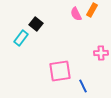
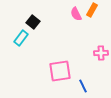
black square: moved 3 px left, 2 px up
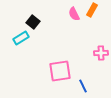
pink semicircle: moved 2 px left
cyan rectangle: rotated 21 degrees clockwise
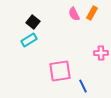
orange rectangle: moved 3 px down
cyan rectangle: moved 8 px right, 2 px down
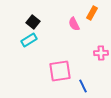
pink semicircle: moved 10 px down
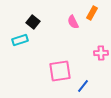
pink semicircle: moved 1 px left, 2 px up
cyan rectangle: moved 9 px left; rotated 14 degrees clockwise
blue line: rotated 64 degrees clockwise
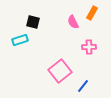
black square: rotated 24 degrees counterclockwise
pink cross: moved 12 px left, 6 px up
pink square: rotated 30 degrees counterclockwise
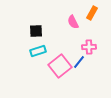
black square: moved 3 px right, 9 px down; rotated 16 degrees counterclockwise
cyan rectangle: moved 18 px right, 11 px down
pink square: moved 5 px up
blue line: moved 4 px left, 24 px up
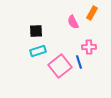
blue line: rotated 56 degrees counterclockwise
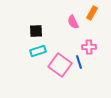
pink square: moved 1 px up; rotated 15 degrees counterclockwise
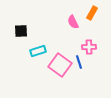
black square: moved 15 px left
